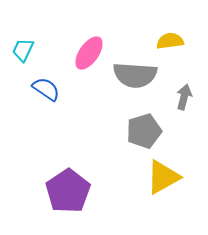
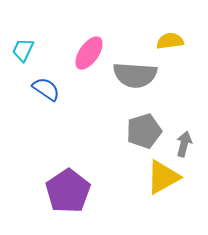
gray arrow: moved 47 px down
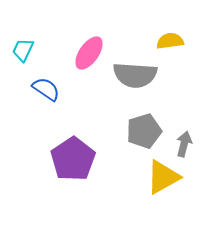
purple pentagon: moved 5 px right, 32 px up
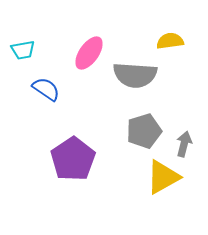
cyan trapezoid: rotated 125 degrees counterclockwise
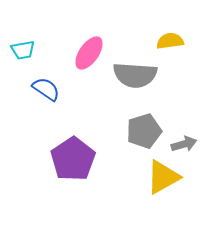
gray arrow: rotated 60 degrees clockwise
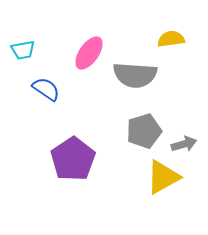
yellow semicircle: moved 1 px right, 2 px up
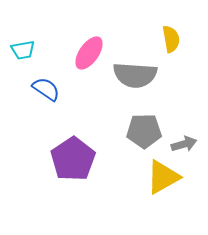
yellow semicircle: rotated 88 degrees clockwise
gray pentagon: rotated 16 degrees clockwise
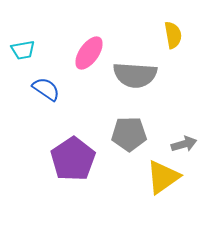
yellow semicircle: moved 2 px right, 4 px up
gray pentagon: moved 15 px left, 3 px down
yellow triangle: rotated 6 degrees counterclockwise
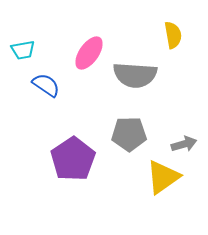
blue semicircle: moved 4 px up
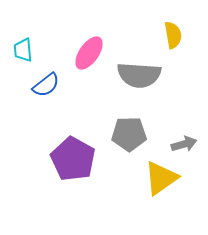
cyan trapezoid: rotated 95 degrees clockwise
gray semicircle: moved 4 px right
blue semicircle: rotated 108 degrees clockwise
purple pentagon: rotated 9 degrees counterclockwise
yellow triangle: moved 2 px left, 1 px down
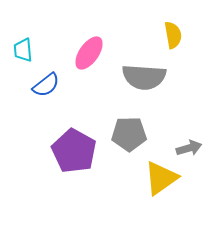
gray semicircle: moved 5 px right, 2 px down
gray arrow: moved 5 px right, 4 px down
purple pentagon: moved 1 px right, 8 px up
